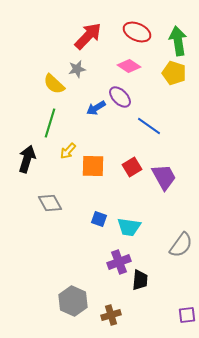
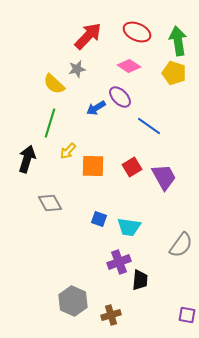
purple square: rotated 18 degrees clockwise
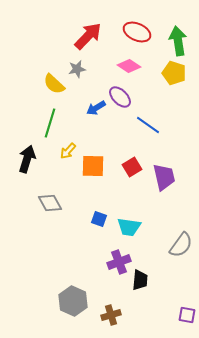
blue line: moved 1 px left, 1 px up
purple trapezoid: rotated 16 degrees clockwise
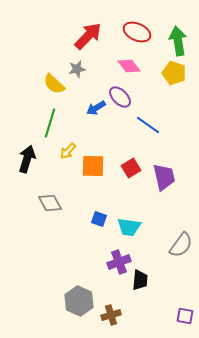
pink diamond: rotated 20 degrees clockwise
red square: moved 1 px left, 1 px down
gray hexagon: moved 6 px right
purple square: moved 2 px left, 1 px down
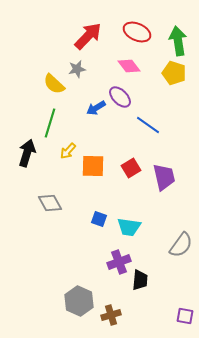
black arrow: moved 6 px up
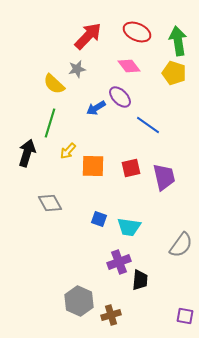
red square: rotated 18 degrees clockwise
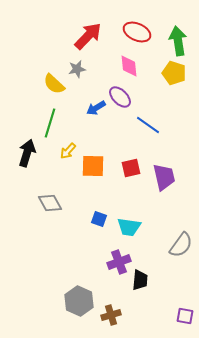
pink diamond: rotated 30 degrees clockwise
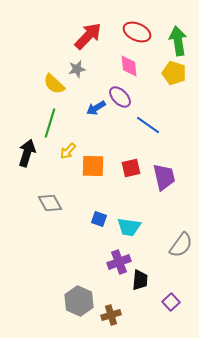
purple square: moved 14 px left, 14 px up; rotated 36 degrees clockwise
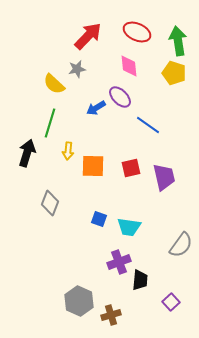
yellow arrow: rotated 36 degrees counterclockwise
gray diamond: rotated 50 degrees clockwise
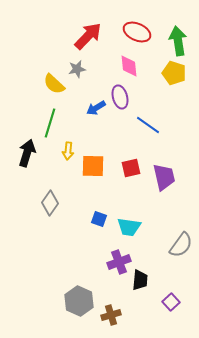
purple ellipse: rotated 30 degrees clockwise
gray diamond: rotated 15 degrees clockwise
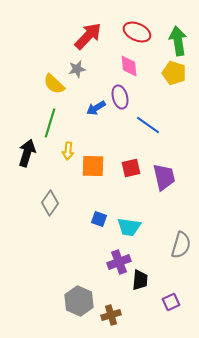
gray semicircle: rotated 20 degrees counterclockwise
purple square: rotated 18 degrees clockwise
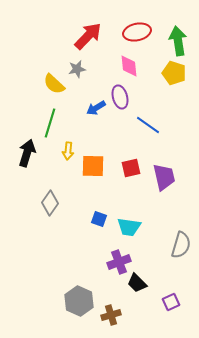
red ellipse: rotated 36 degrees counterclockwise
black trapezoid: moved 3 px left, 3 px down; rotated 130 degrees clockwise
